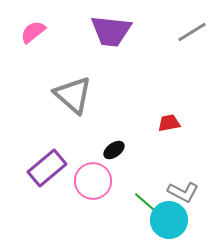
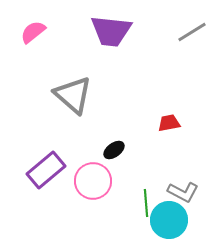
purple rectangle: moved 1 px left, 2 px down
green line: rotated 44 degrees clockwise
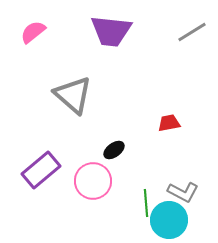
purple rectangle: moved 5 px left
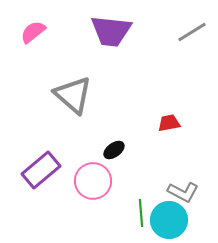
green line: moved 5 px left, 10 px down
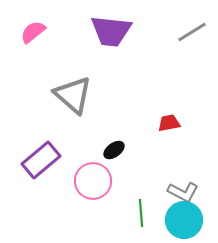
purple rectangle: moved 10 px up
cyan circle: moved 15 px right
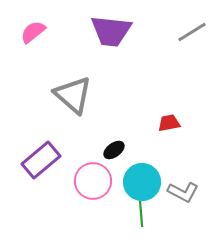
cyan circle: moved 42 px left, 38 px up
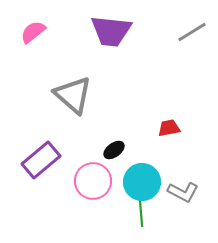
red trapezoid: moved 5 px down
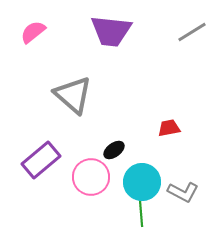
pink circle: moved 2 px left, 4 px up
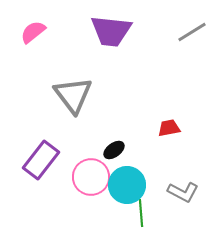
gray triangle: rotated 12 degrees clockwise
purple rectangle: rotated 12 degrees counterclockwise
cyan circle: moved 15 px left, 3 px down
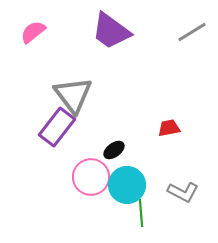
purple trapezoid: rotated 30 degrees clockwise
purple rectangle: moved 16 px right, 33 px up
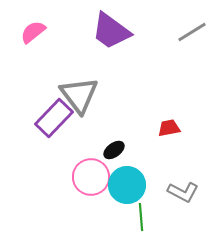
gray triangle: moved 6 px right
purple rectangle: moved 3 px left, 9 px up; rotated 6 degrees clockwise
green line: moved 4 px down
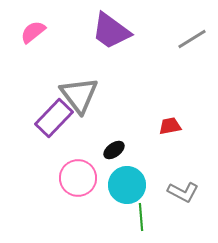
gray line: moved 7 px down
red trapezoid: moved 1 px right, 2 px up
pink circle: moved 13 px left, 1 px down
